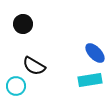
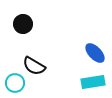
cyan rectangle: moved 3 px right, 2 px down
cyan circle: moved 1 px left, 3 px up
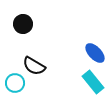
cyan rectangle: rotated 60 degrees clockwise
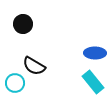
blue ellipse: rotated 45 degrees counterclockwise
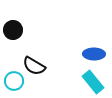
black circle: moved 10 px left, 6 px down
blue ellipse: moved 1 px left, 1 px down
cyan circle: moved 1 px left, 2 px up
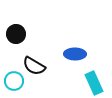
black circle: moved 3 px right, 4 px down
blue ellipse: moved 19 px left
cyan rectangle: moved 1 px right, 1 px down; rotated 15 degrees clockwise
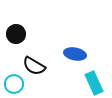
blue ellipse: rotated 10 degrees clockwise
cyan circle: moved 3 px down
